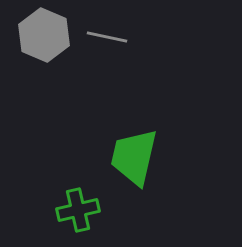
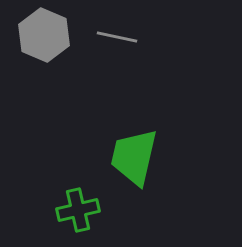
gray line: moved 10 px right
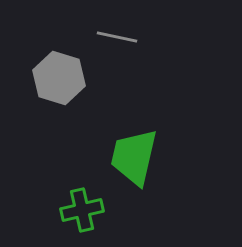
gray hexagon: moved 15 px right, 43 px down; rotated 6 degrees counterclockwise
green cross: moved 4 px right
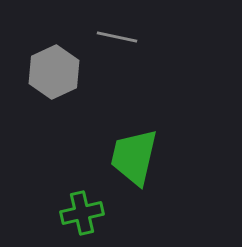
gray hexagon: moved 5 px left, 6 px up; rotated 18 degrees clockwise
green cross: moved 3 px down
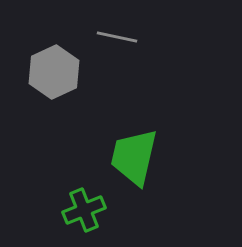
green cross: moved 2 px right, 3 px up; rotated 9 degrees counterclockwise
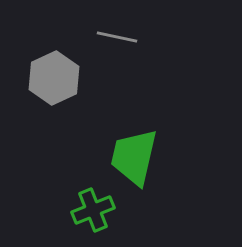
gray hexagon: moved 6 px down
green cross: moved 9 px right
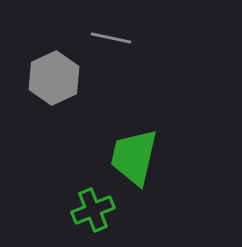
gray line: moved 6 px left, 1 px down
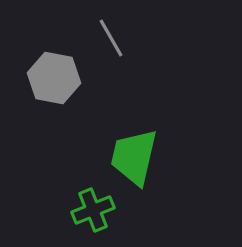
gray line: rotated 48 degrees clockwise
gray hexagon: rotated 24 degrees counterclockwise
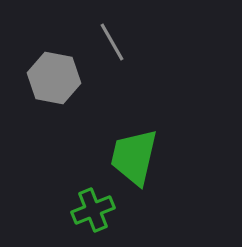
gray line: moved 1 px right, 4 px down
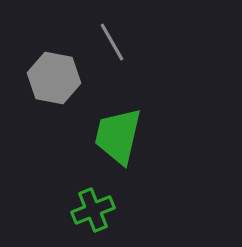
green trapezoid: moved 16 px left, 21 px up
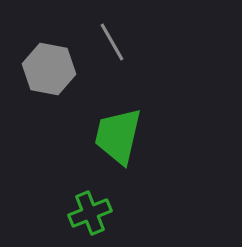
gray hexagon: moved 5 px left, 9 px up
green cross: moved 3 px left, 3 px down
